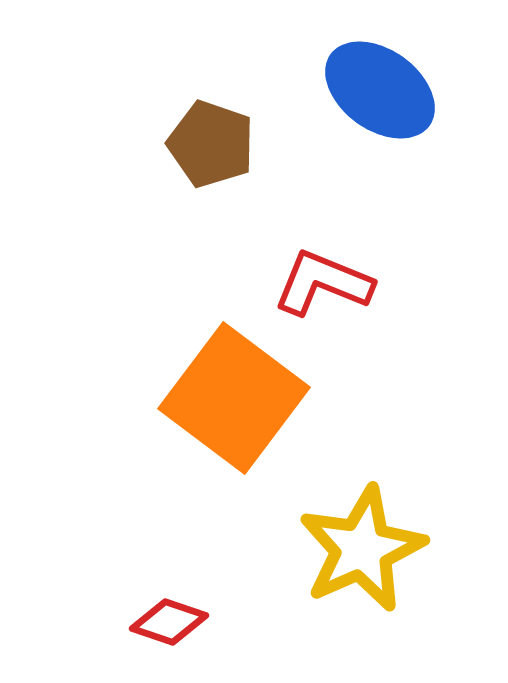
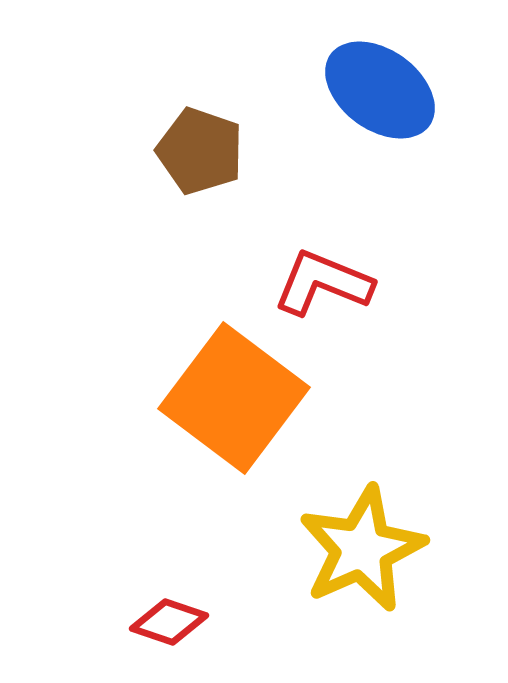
brown pentagon: moved 11 px left, 7 px down
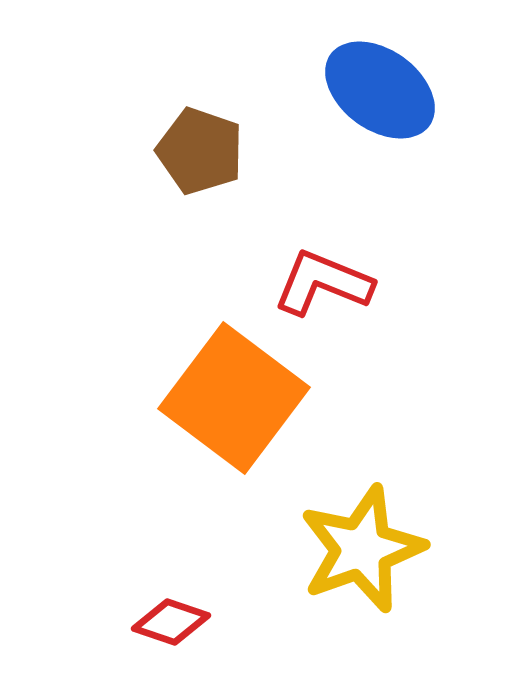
yellow star: rotated 4 degrees clockwise
red diamond: moved 2 px right
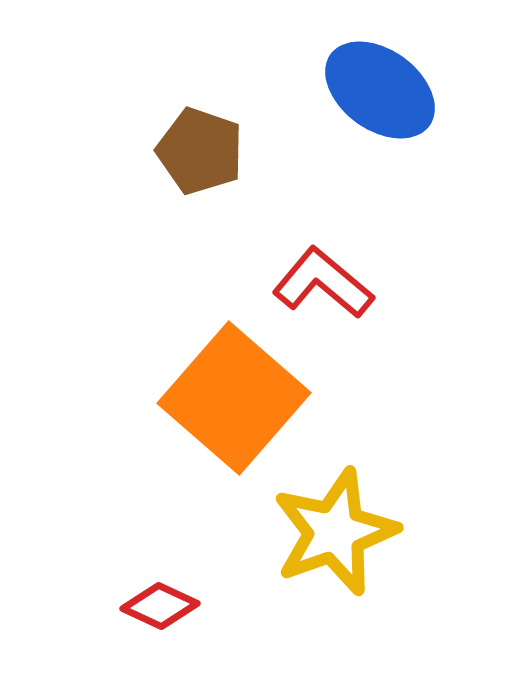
red L-shape: rotated 18 degrees clockwise
orange square: rotated 4 degrees clockwise
yellow star: moved 27 px left, 17 px up
red diamond: moved 11 px left, 16 px up; rotated 6 degrees clockwise
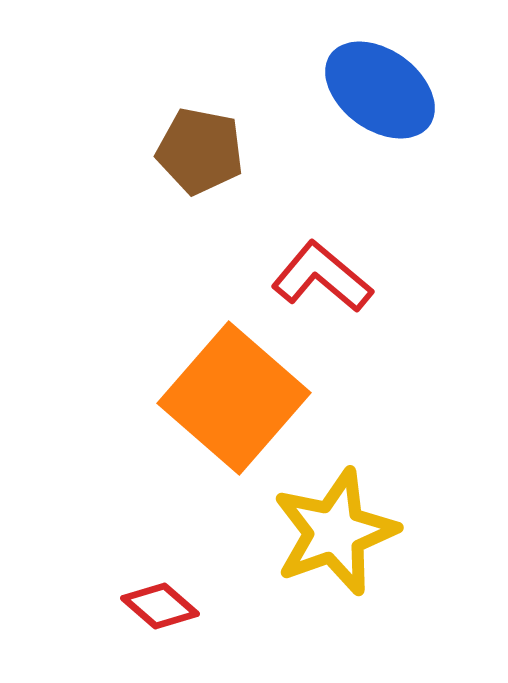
brown pentagon: rotated 8 degrees counterclockwise
red L-shape: moved 1 px left, 6 px up
red diamond: rotated 16 degrees clockwise
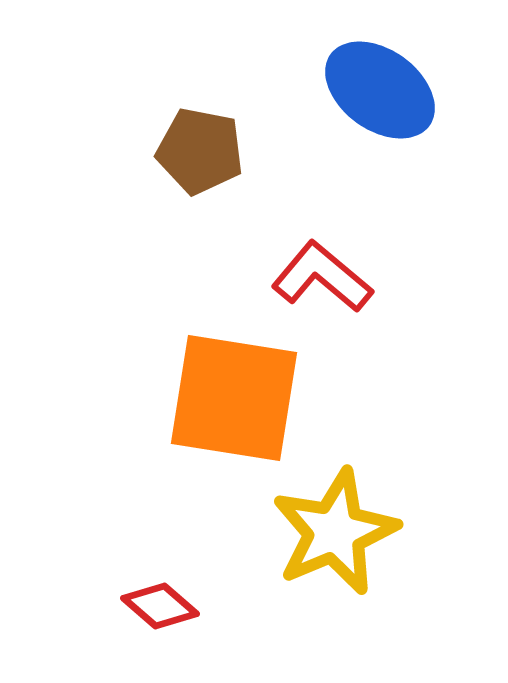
orange square: rotated 32 degrees counterclockwise
yellow star: rotated 3 degrees counterclockwise
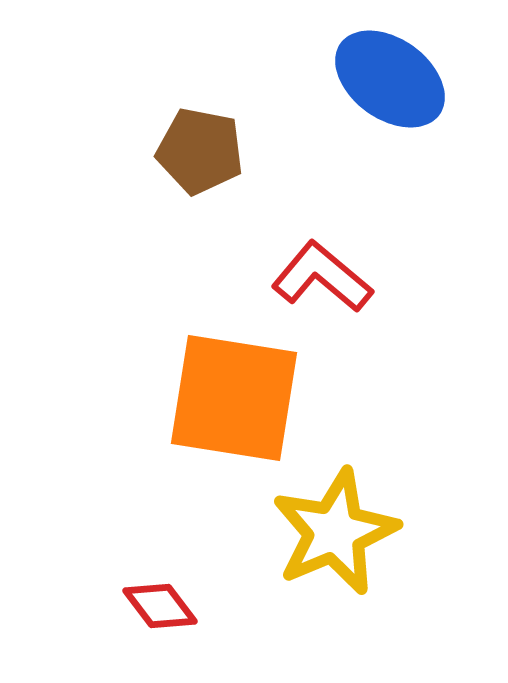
blue ellipse: moved 10 px right, 11 px up
red diamond: rotated 12 degrees clockwise
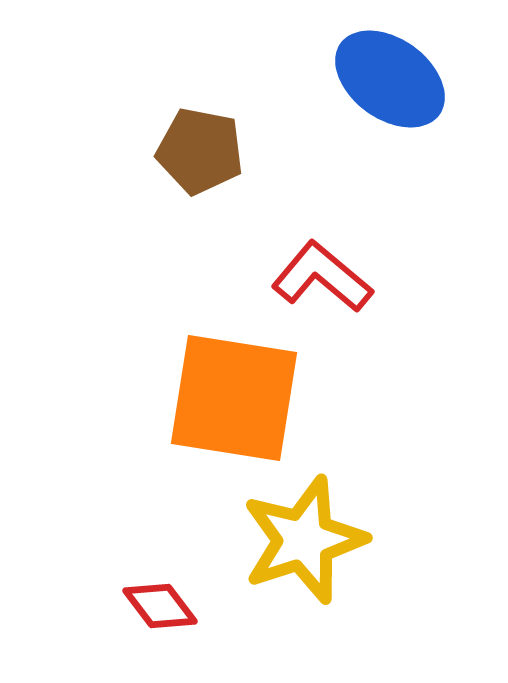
yellow star: moved 31 px left, 8 px down; rotated 5 degrees clockwise
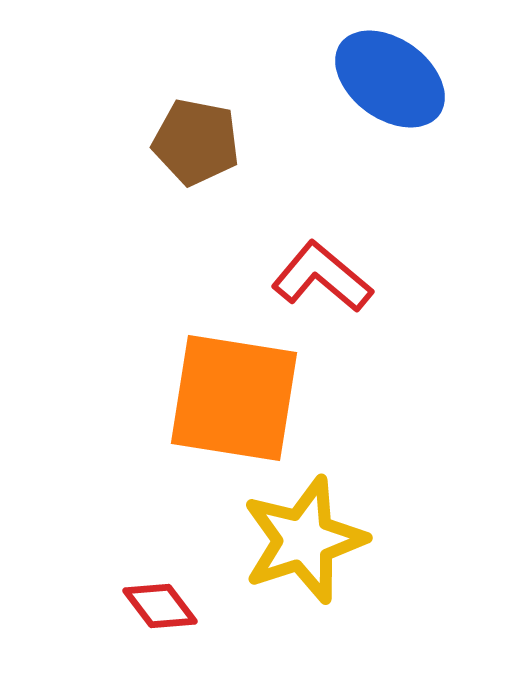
brown pentagon: moved 4 px left, 9 px up
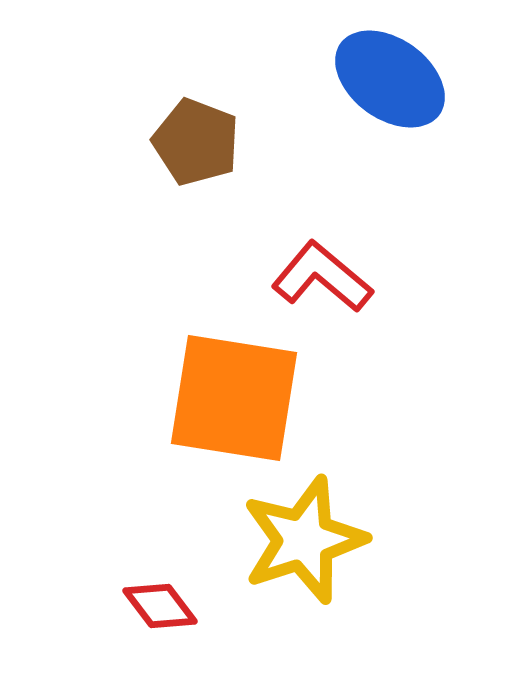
brown pentagon: rotated 10 degrees clockwise
